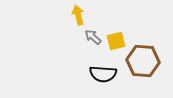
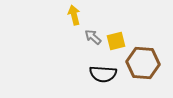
yellow arrow: moved 4 px left
brown hexagon: moved 2 px down
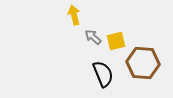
black semicircle: rotated 116 degrees counterclockwise
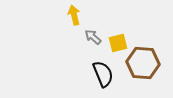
yellow square: moved 2 px right, 2 px down
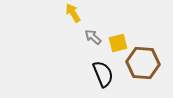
yellow arrow: moved 1 px left, 2 px up; rotated 18 degrees counterclockwise
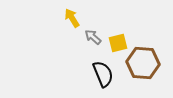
yellow arrow: moved 1 px left, 5 px down
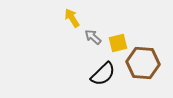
black semicircle: rotated 68 degrees clockwise
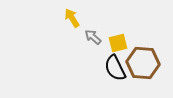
black semicircle: moved 12 px right, 6 px up; rotated 108 degrees clockwise
